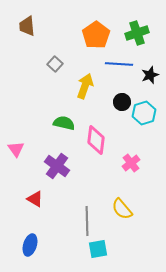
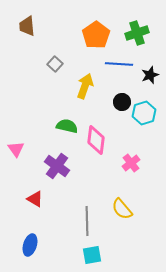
green semicircle: moved 3 px right, 3 px down
cyan square: moved 6 px left, 6 px down
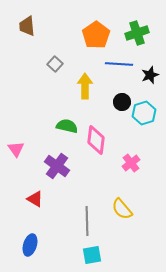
yellow arrow: rotated 20 degrees counterclockwise
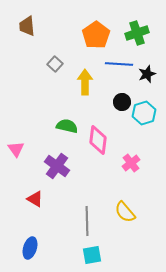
black star: moved 3 px left, 1 px up
yellow arrow: moved 4 px up
pink diamond: moved 2 px right
yellow semicircle: moved 3 px right, 3 px down
blue ellipse: moved 3 px down
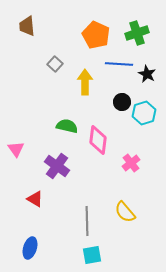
orange pentagon: rotated 12 degrees counterclockwise
black star: rotated 24 degrees counterclockwise
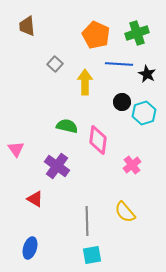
pink cross: moved 1 px right, 2 px down
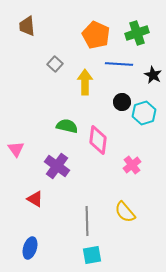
black star: moved 6 px right, 1 px down
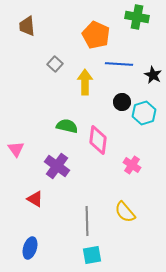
green cross: moved 16 px up; rotated 30 degrees clockwise
pink cross: rotated 18 degrees counterclockwise
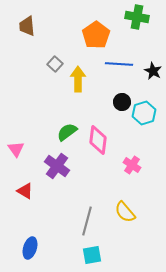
orange pentagon: rotated 12 degrees clockwise
black star: moved 4 px up
yellow arrow: moved 7 px left, 3 px up
green semicircle: moved 6 px down; rotated 50 degrees counterclockwise
red triangle: moved 10 px left, 8 px up
gray line: rotated 16 degrees clockwise
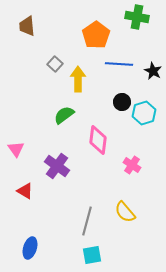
green semicircle: moved 3 px left, 17 px up
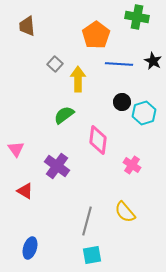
black star: moved 10 px up
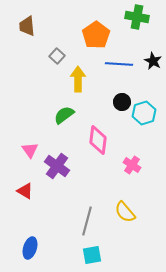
gray square: moved 2 px right, 8 px up
pink triangle: moved 14 px right, 1 px down
